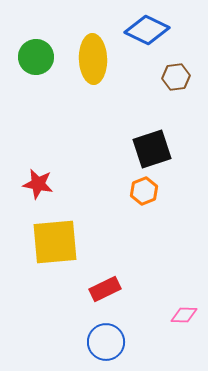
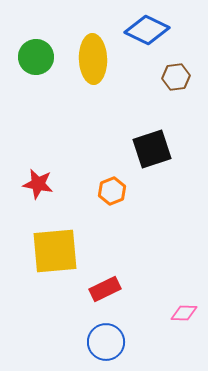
orange hexagon: moved 32 px left
yellow square: moved 9 px down
pink diamond: moved 2 px up
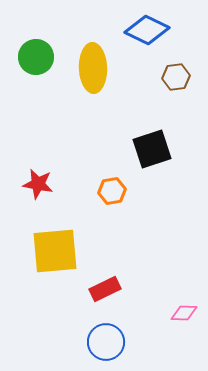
yellow ellipse: moved 9 px down
orange hexagon: rotated 12 degrees clockwise
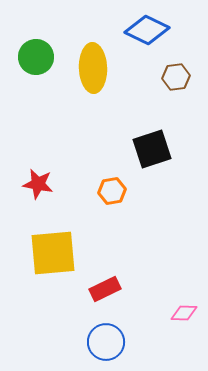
yellow square: moved 2 px left, 2 px down
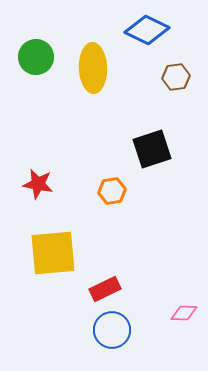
blue circle: moved 6 px right, 12 px up
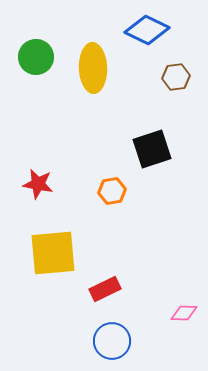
blue circle: moved 11 px down
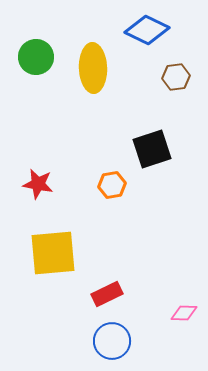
orange hexagon: moved 6 px up
red rectangle: moved 2 px right, 5 px down
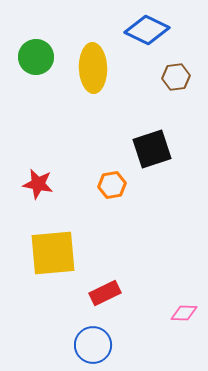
red rectangle: moved 2 px left, 1 px up
blue circle: moved 19 px left, 4 px down
